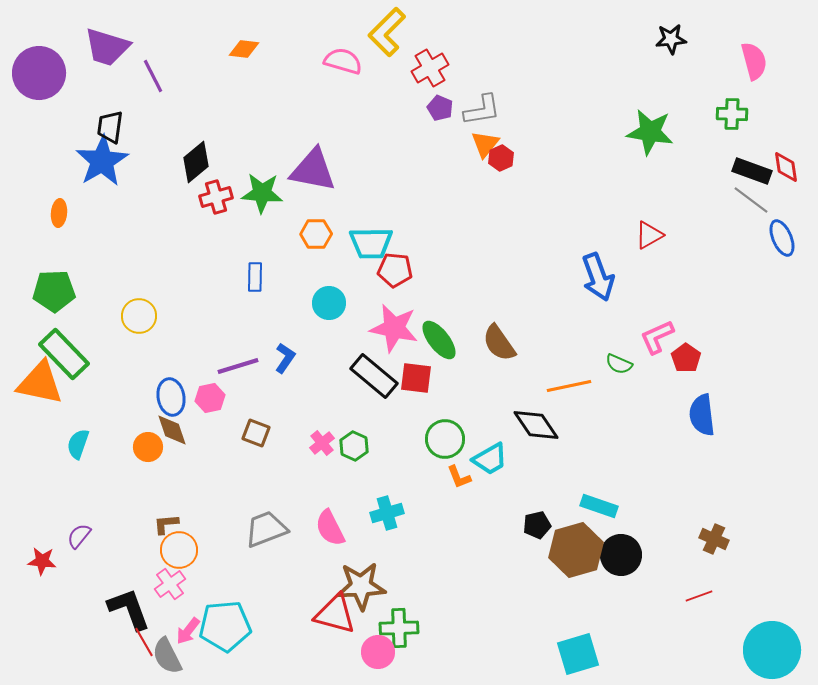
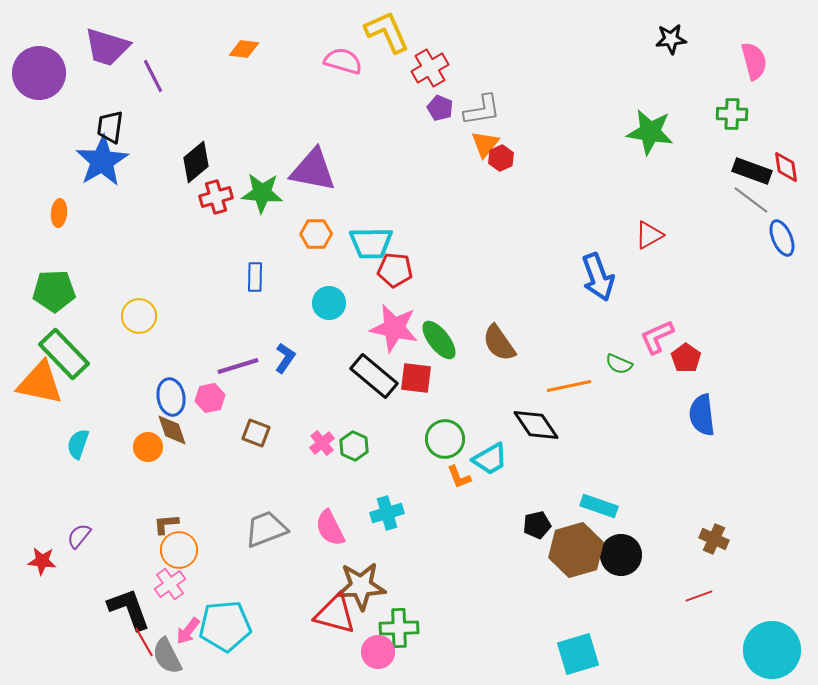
yellow L-shape at (387, 32): rotated 111 degrees clockwise
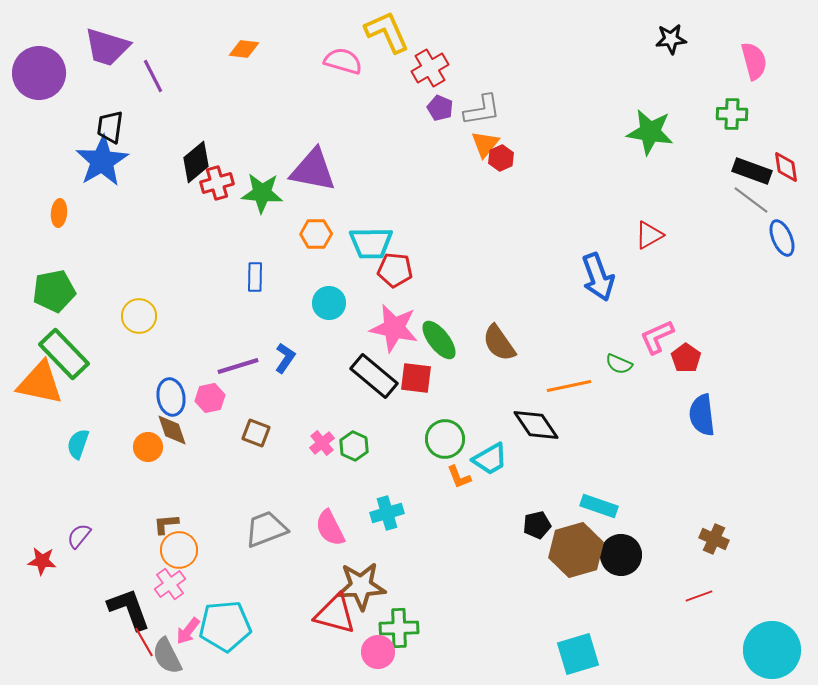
red cross at (216, 197): moved 1 px right, 14 px up
green pentagon at (54, 291): rotated 9 degrees counterclockwise
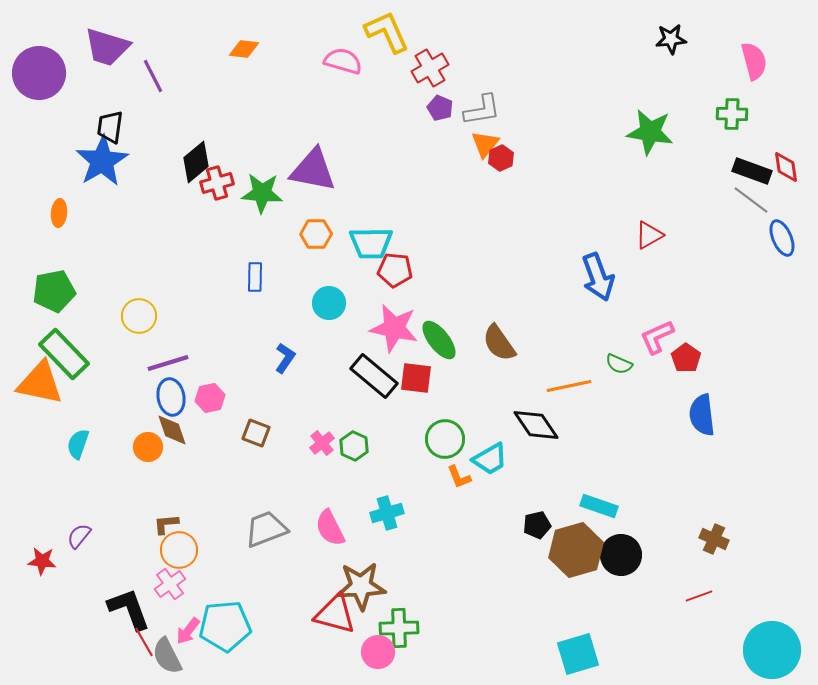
purple line at (238, 366): moved 70 px left, 3 px up
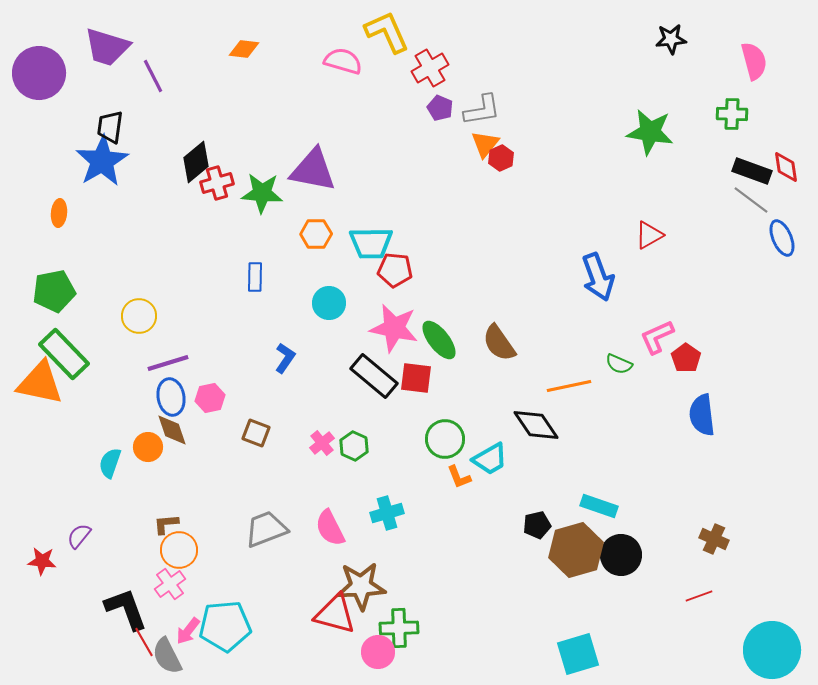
cyan semicircle at (78, 444): moved 32 px right, 19 px down
black L-shape at (129, 609): moved 3 px left
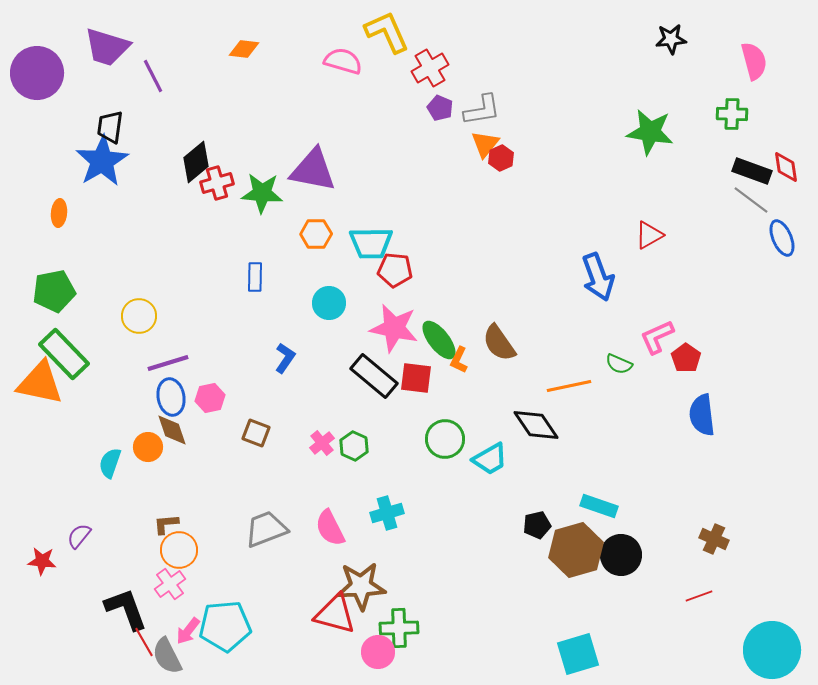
purple circle at (39, 73): moved 2 px left
orange L-shape at (459, 477): moved 117 px up; rotated 48 degrees clockwise
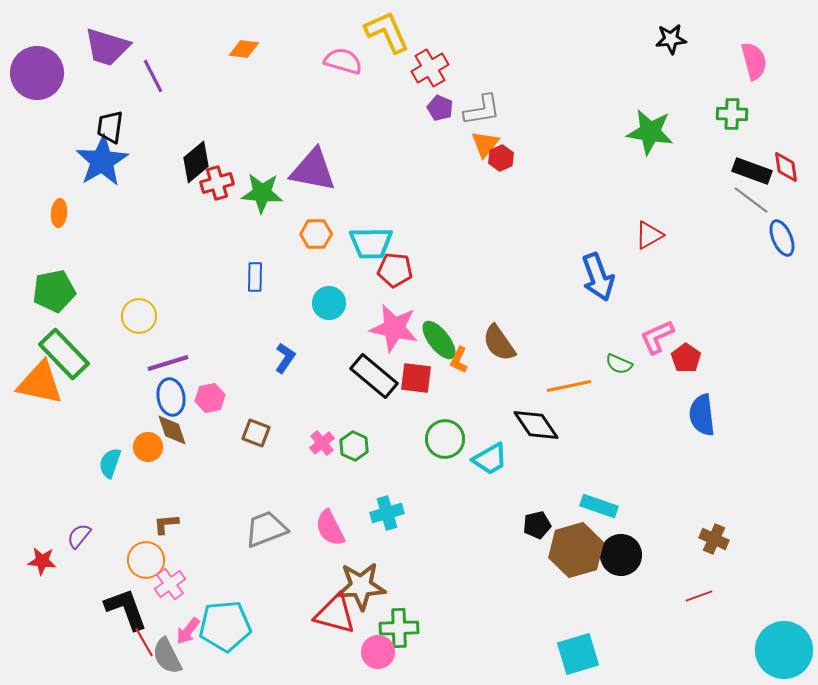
orange circle at (179, 550): moved 33 px left, 10 px down
cyan circle at (772, 650): moved 12 px right
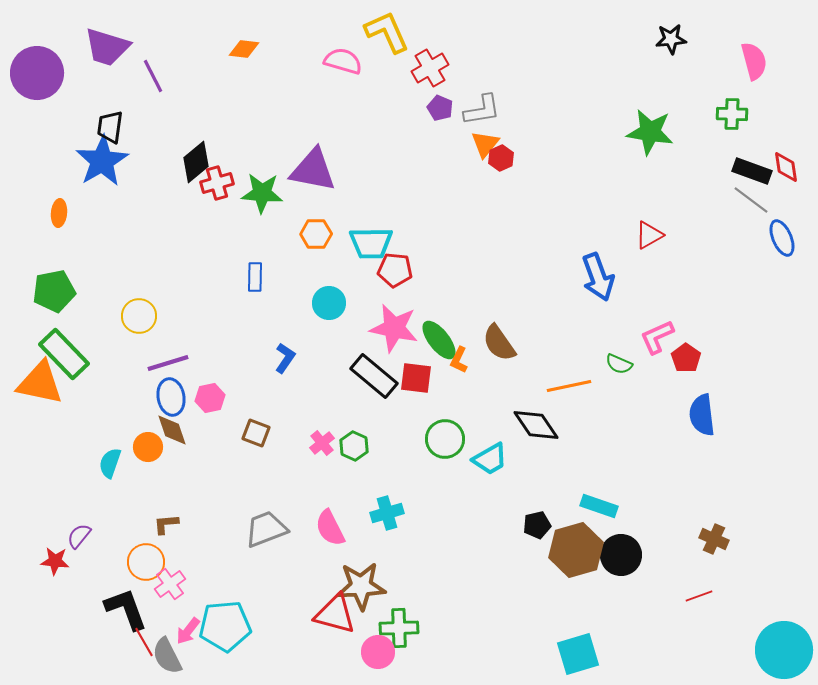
orange circle at (146, 560): moved 2 px down
red star at (42, 561): moved 13 px right
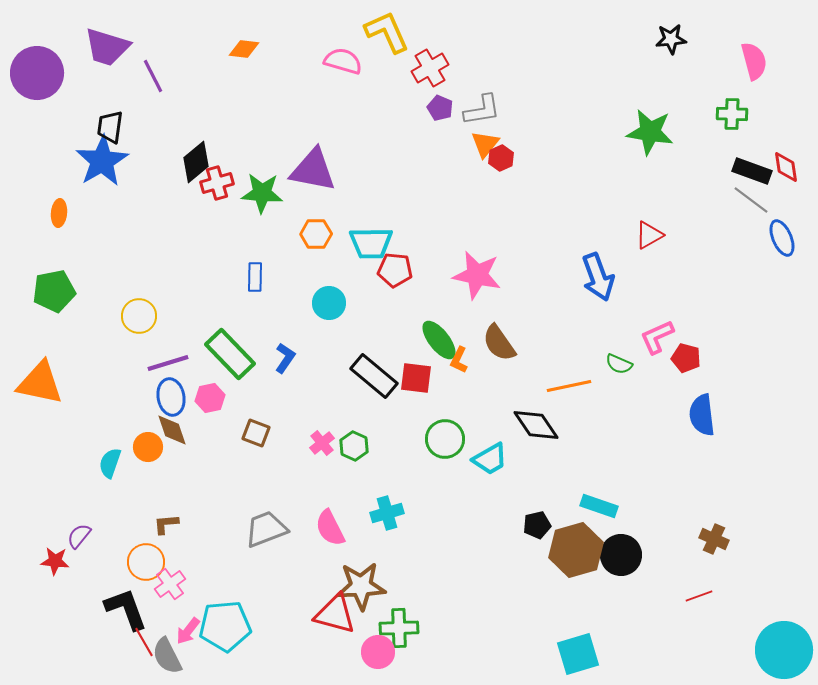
pink star at (394, 328): moved 83 px right, 53 px up
green rectangle at (64, 354): moved 166 px right
red pentagon at (686, 358): rotated 20 degrees counterclockwise
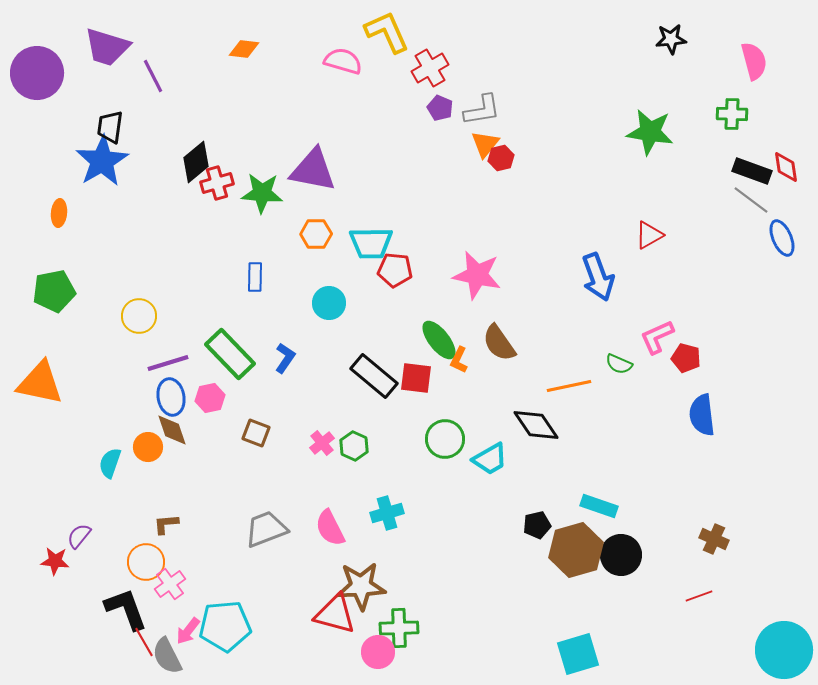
red hexagon at (501, 158): rotated 10 degrees clockwise
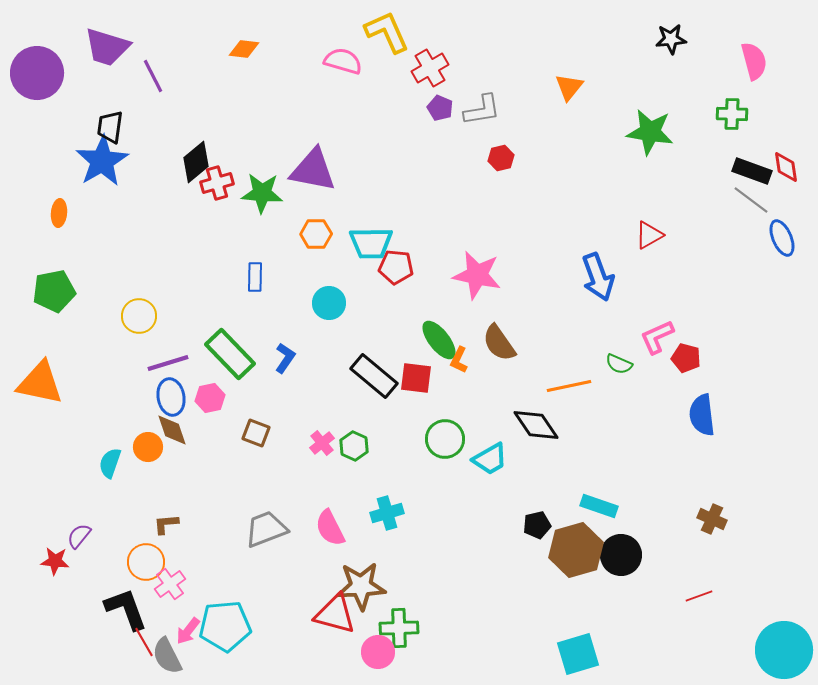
orange triangle at (485, 144): moved 84 px right, 57 px up
red pentagon at (395, 270): moved 1 px right, 3 px up
brown cross at (714, 539): moved 2 px left, 20 px up
